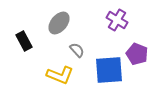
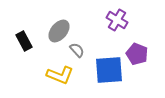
gray ellipse: moved 8 px down
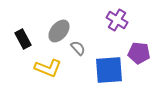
black rectangle: moved 1 px left, 2 px up
gray semicircle: moved 1 px right, 2 px up
purple pentagon: moved 2 px right, 1 px up; rotated 15 degrees counterclockwise
yellow L-shape: moved 12 px left, 7 px up
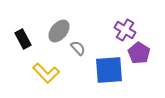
purple cross: moved 8 px right, 10 px down
purple pentagon: rotated 25 degrees clockwise
yellow L-shape: moved 2 px left, 5 px down; rotated 24 degrees clockwise
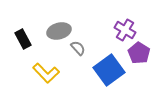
gray ellipse: rotated 35 degrees clockwise
blue square: rotated 32 degrees counterclockwise
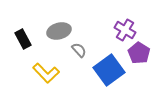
gray semicircle: moved 1 px right, 2 px down
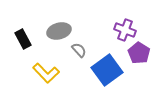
purple cross: rotated 10 degrees counterclockwise
blue square: moved 2 px left
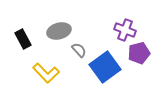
purple pentagon: rotated 25 degrees clockwise
blue square: moved 2 px left, 3 px up
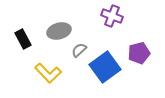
purple cross: moved 13 px left, 14 px up
gray semicircle: rotated 91 degrees counterclockwise
yellow L-shape: moved 2 px right
